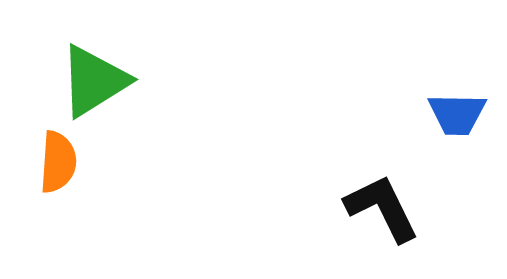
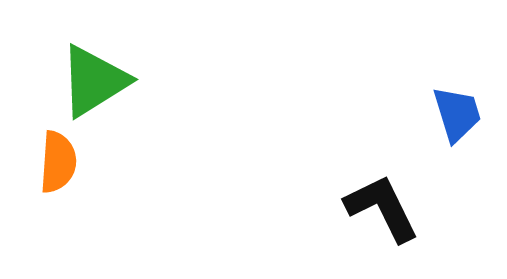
blue trapezoid: rotated 108 degrees counterclockwise
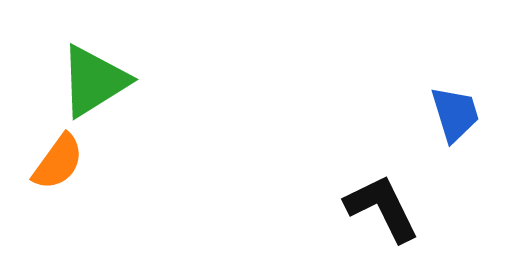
blue trapezoid: moved 2 px left
orange semicircle: rotated 32 degrees clockwise
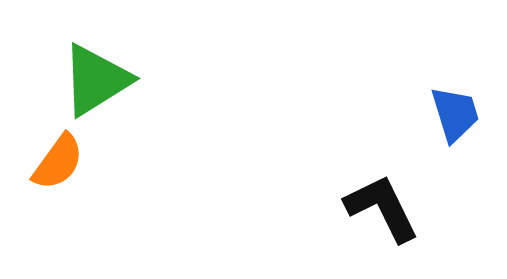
green triangle: moved 2 px right, 1 px up
